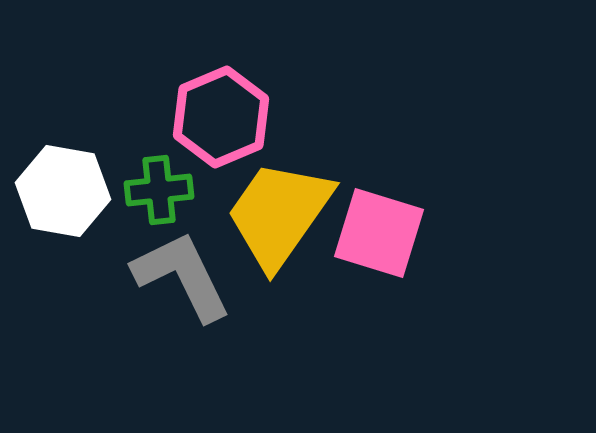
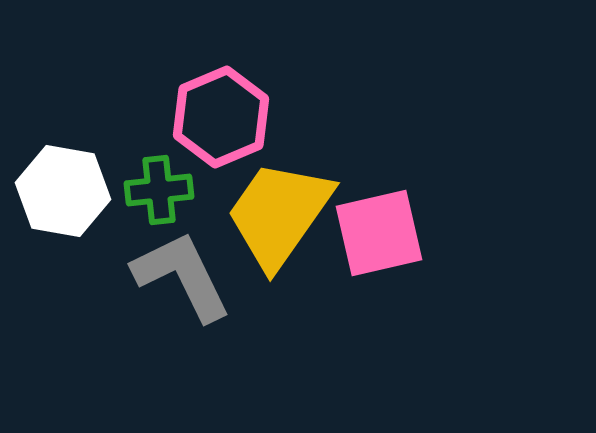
pink square: rotated 30 degrees counterclockwise
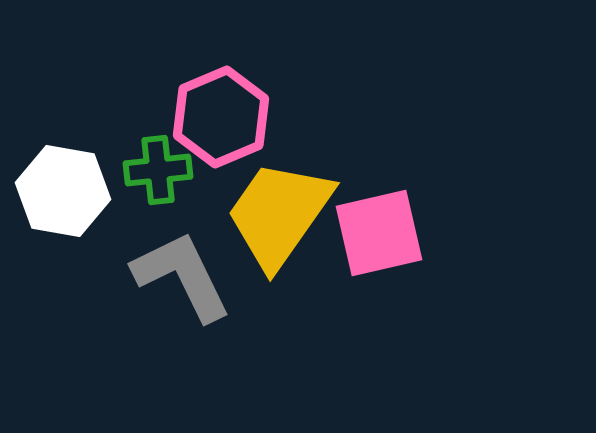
green cross: moved 1 px left, 20 px up
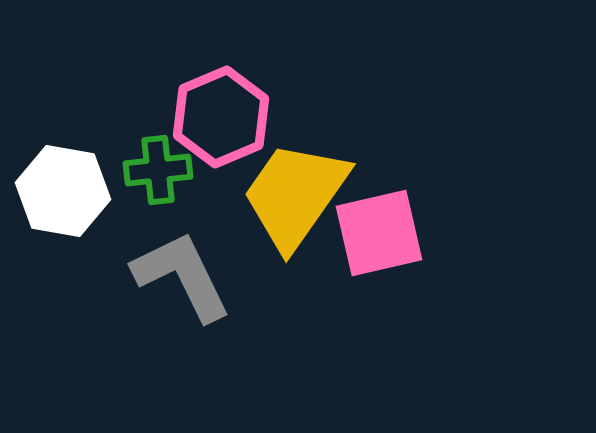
yellow trapezoid: moved 16 px right, 19 px up
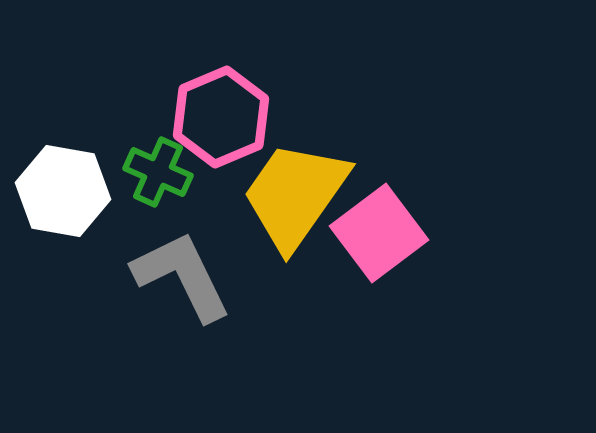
green cross: moved 2 px down; rotated 30 degrees clockwise
pink square: rotated 24 degrees counterclockwise
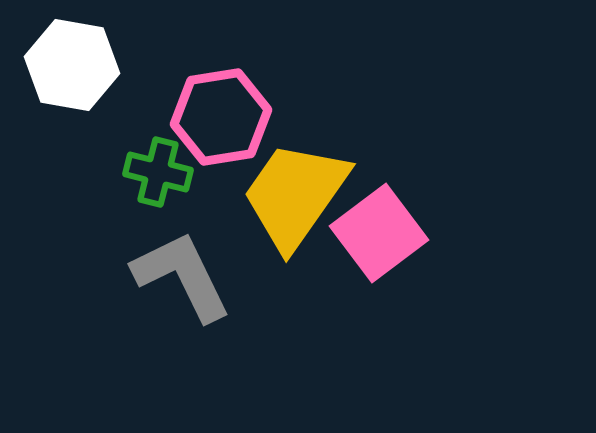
pink hexagon: rotated 14 degrees clockwise
green cross: rotated 10 degrees counterclockwise
white hexagon: moved 9 px right, 126 px up
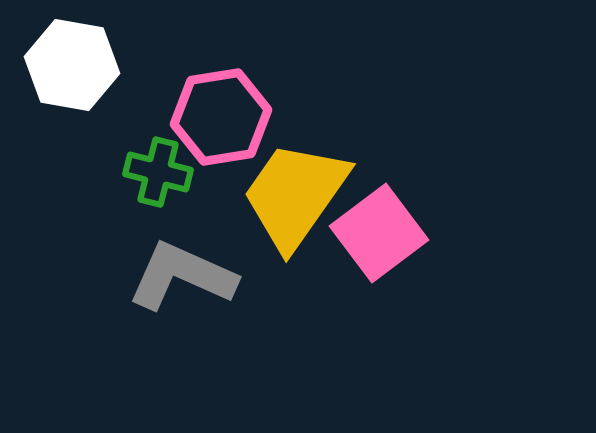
gray L-shape: rotated 40 degrees counterclockwise
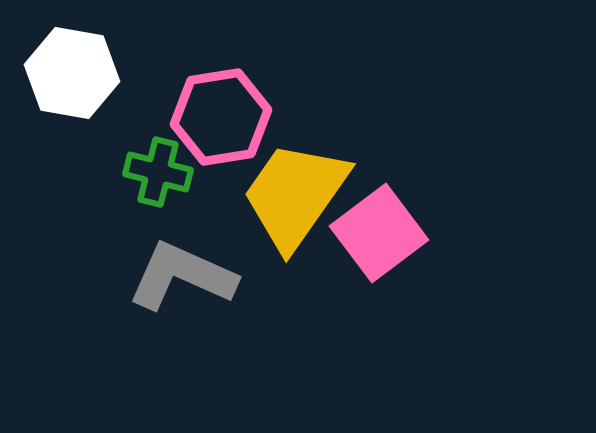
white hexagon: moved 8 px down
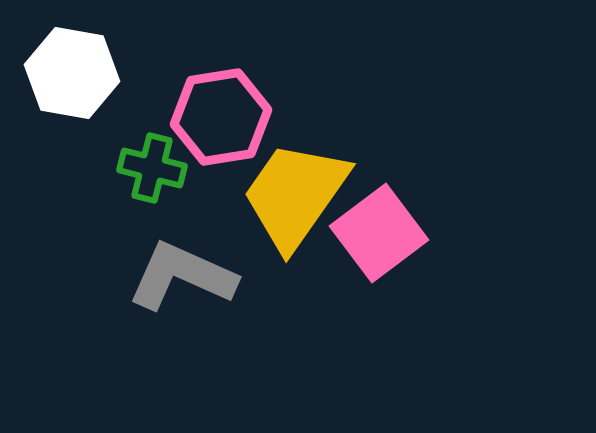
green cross: moved 6 px left, 4 px up
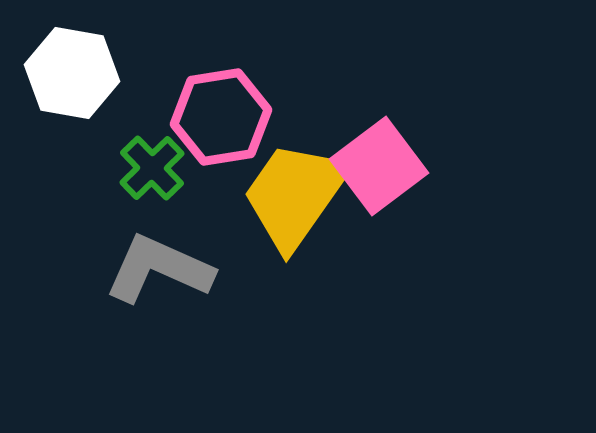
green cross: rotated 32 degrees clockwise
pink square: moved 67 px up
gray L-shape: moved 23 px left, 7 px up
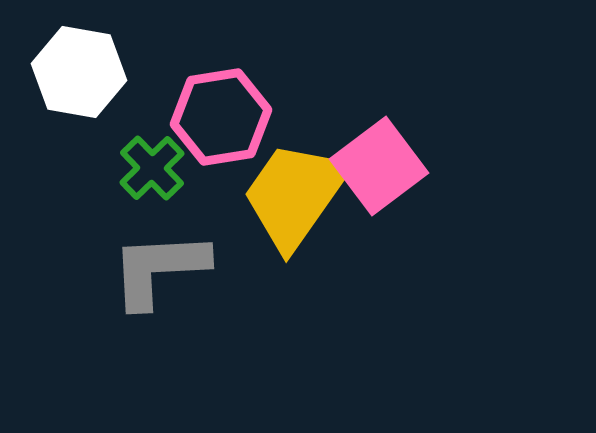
white hexagon: moved 7 px right, 1 px up
gray L-shape: rotated 27 degrees counterclockwise
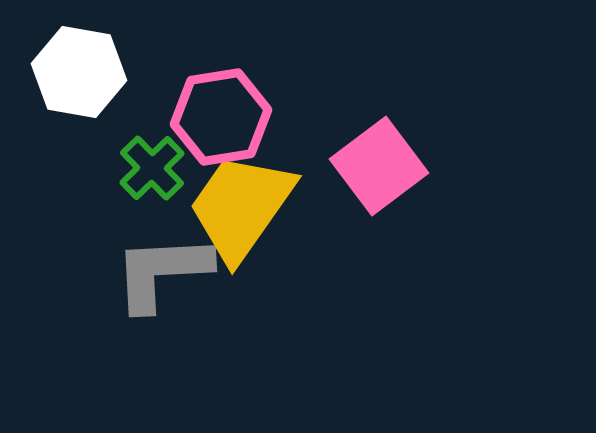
yellow trapezoid: moved 54 px left, 12 px down
gray L-shape: moved 3 px right, 3 px down
